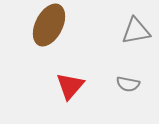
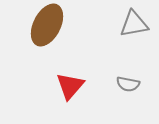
brown ellipse: moved 2 px left
gray triangle: moved 2 px left, 7 px up
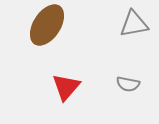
brown ellipse: rotated 6 degrees clockwise
red triangle: moved 4 px left, 1 px down
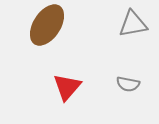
gray triangle: moved 1 px left
red triangle: moved 1 px right
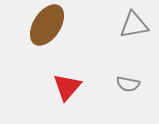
gray triangle: moved 1 px right, 1 px down
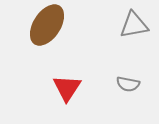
red triangle: moved 1 px down; rotated 8 degrees counterclockwise
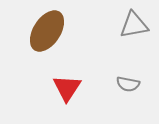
brown ellipse: moved 6 px down
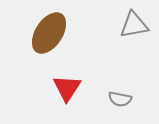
brown ellipse: moved 2 px right, 2 px down
gray semicircle: moved 8 px left, 15 px down
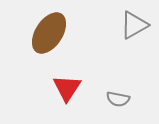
gray triangle: rotated 20 degrees counterclockwise
gray semicircle: moved 2 px left
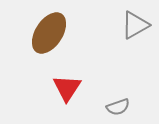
gray triangle: moved 1 px right
gray semicircle: moved 8 px down; rotated 30 degrees counterclockwise
